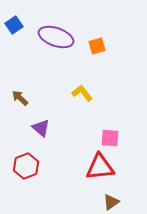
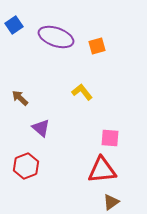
yellow L-shape: moved 1 px up
red triangle: moved 2 px right, 3 px down
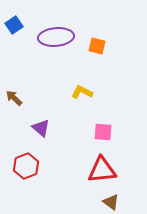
purple ellipse: rotated 24 degrees counterclockwise
orange square: rotated 30 degrees clockwise
yellow L-shape: rotated 25 degrees counterclockwise
brown arrow: moved 6 px left
pink square: moved 7 px left, 6 px up
brown triangle: rotated 48 degrees counterclockwise
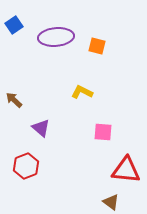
brown arrow: moved 2 px down
red triangle: moved 24 px right; rotated 12 degrees clockwise
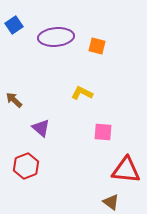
yellow L-shape: moved 1 px down
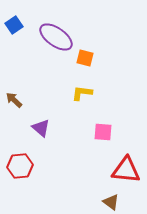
purple ellipse: rotated 40 degrees clockwise
orange square: moved 12 px left, 12 px down
yellow L-shape: rotated 20 degrees counterclockwise
red hexagon: moved 6 px left; rotated 15 degrees clockwise
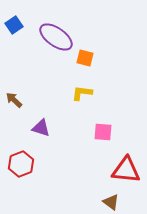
purple triangle: rotated 24 degrees counterclockwise
red hexagon: moved 1 px right, 2 px up; rotated 15 degrees counterclockwise
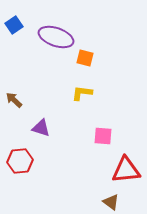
purple ellipse: rotated 16 degrees counterclockwise
pink square: moved 4 px down
red hexagon: moved 1 px left, 3 px up; rotated 15 degrees clockwise
red triangle: rotated 12 degrees counterclockwise
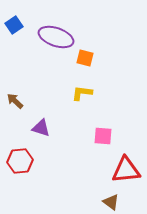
brown arrow: moved 1 px right, 1 px down
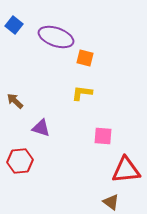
blue square: rotated 18 degrees counterclockwise
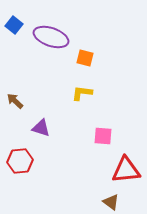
purple ellipse: moved 5 px left
